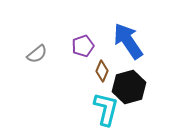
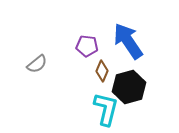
purple pentagon: moved 4 px right; rotated 25 degrees clockwise
gray semicircle: moved 10 px down
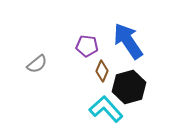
cyan L-shape: rotated 56 degrees counterclockwise
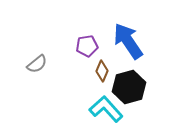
purple pentagon: rotated 15 degrees counterclockwise
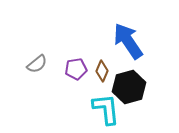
purple pentagon: moved 11 px left, 23 px down
cyan L-shape: rotated 36 degrees clockwise
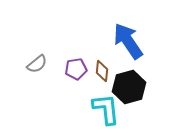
brown diamond: rotated 15 degrees counterclockwise
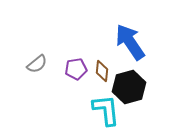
blue arrow: moved 2 px right, 1 px down
cyan L-shape: moved 1 px down
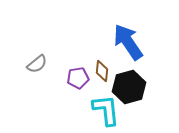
blue arrow: moved 2 px left
purple pentagon: moved 2 px right, 9 px down
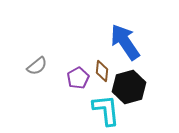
blue arrow: moved 3 px left
gray semicircle: moved 2 px down
purple pentagon: rotated 20 degrees counterclockwise
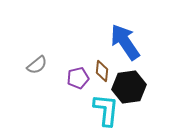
gray semicircle: moved 1 px up
purple pentagon: rotated 15 degrees clockwise
black hexagon: rotated 8 degrees clockwise
cyan L-shape: rotated 12 degrees clockwise
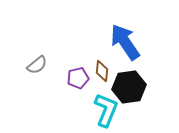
cyan L-shape: rotated 16 degrees clockwise
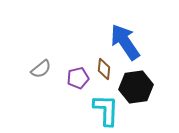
gray semicircle: moved 4 px right, 4 px down
brown diamond: moved 2 px right, 2 px up
black hexagon: moved 7 px right
cyan L-shape: rotated 20 degrees counterclockwise
